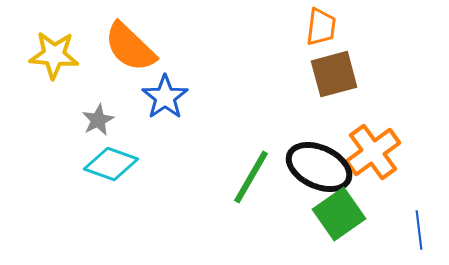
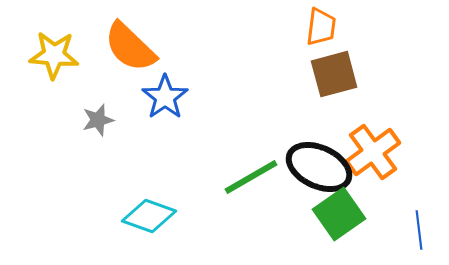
gray star: rotated 12 degrees clockwise
cyan diamond: moved 38 px right, 52 px down
green line: rotated 30 degrees clockwise
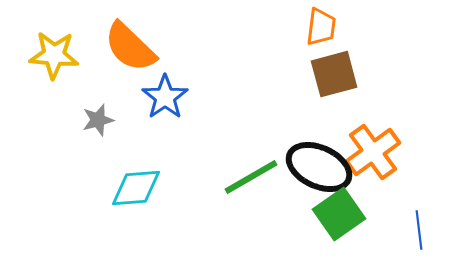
cyan diamond: moved 13 px left, 28 px up; rotated 24 degrees counterclockwise
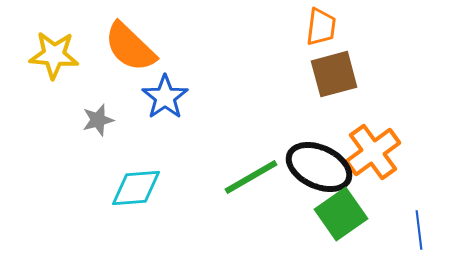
green square: moved 2 px right
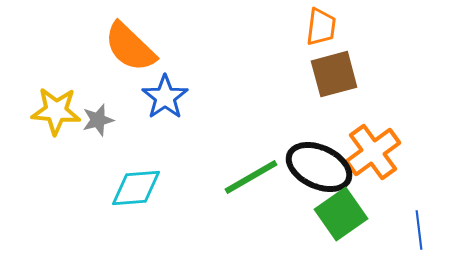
yellow star: moved 2 px right, 56 px down
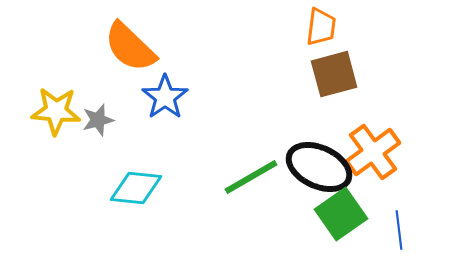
cyan diamond: rotated 10 degrees clockwise
blue line: moved 20 px left
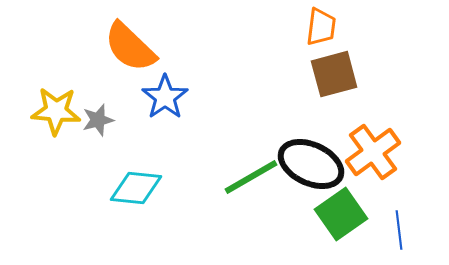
black ellipse: moved 8 px left, 3 px up
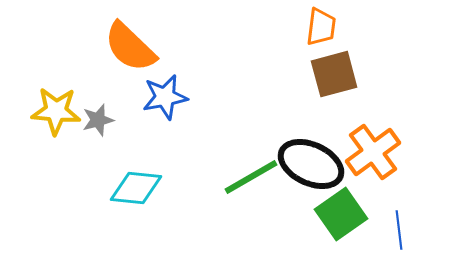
blue star: rotated 24 degrees clockwise
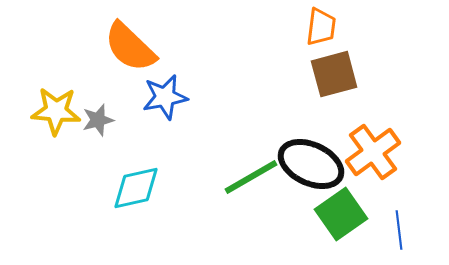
cyan diamond: rotated 18 degrees counterclockwise
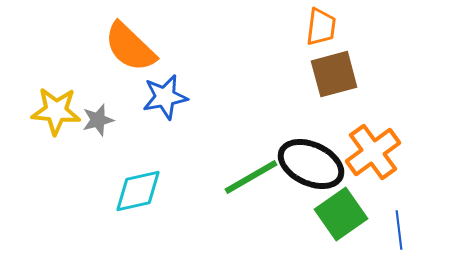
cyan diamond: moved 2 px right, 3 px down
